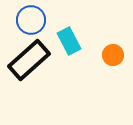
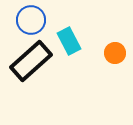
orange circle: moved 2 px right, 2 px up
black rectangle: moved 2 px right, 1 px down
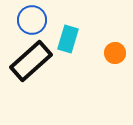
blue circle: moved 1 px right
cyan rectangle: moved 1 px left, 2 px up; rotated 44 degrees clockwise
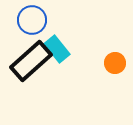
cyan rectangle: moved 11 px left, 10 px down; rotated 56 degrees counterclockwise
orange circle: moved 10 px down
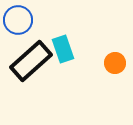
blue circle: moved 14 px left
cyan rectangle: moved 6 px right; rotated 20 degrees clockwise
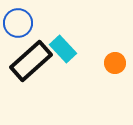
blue circle: moved 3 px down
cyan rectangle: rotated 24 degrees counterclockwise
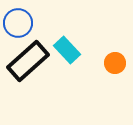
cyan rectangle: moved 4 px right, 1 px down
black rectangle: moved 3 px left
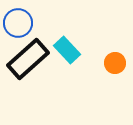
black rectangle: moved 2 px up
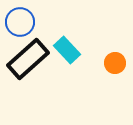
blue circle: moved 2 px right, 1 px up
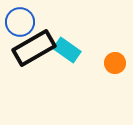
cyan rectangle: rotated 12 degrees counterclockwise
black rectangle: moved 6 px right, 11 px up; rotated 12 degrees clockwise
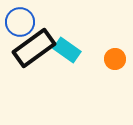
black rectangle: rotated 6 degrees counterclockwise
orange circle: moved 4 px up
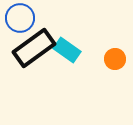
blue circle: moved 4 px up
